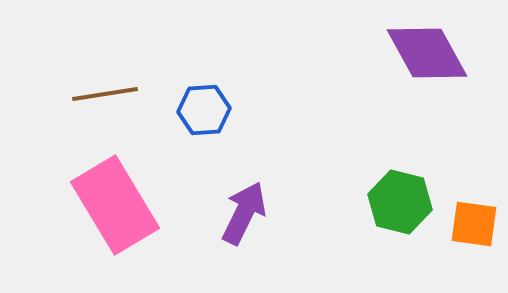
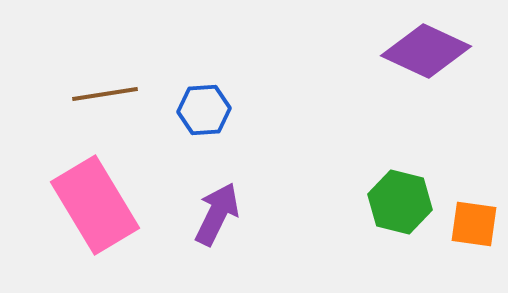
purple diamond: moved 1 px left, 2 px up; rotated 36 degrees counterclockwise
pink rectangle: moved 20 px left
purple arrow: moved 27 px left, 1 px down
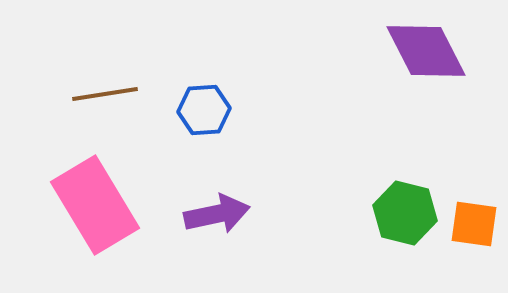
purple diamond: rotated 38 degrees clockwise
green hexagon: moved 5 px right, 11 px down
purple arrow: rotated 52 degrees clockwise
